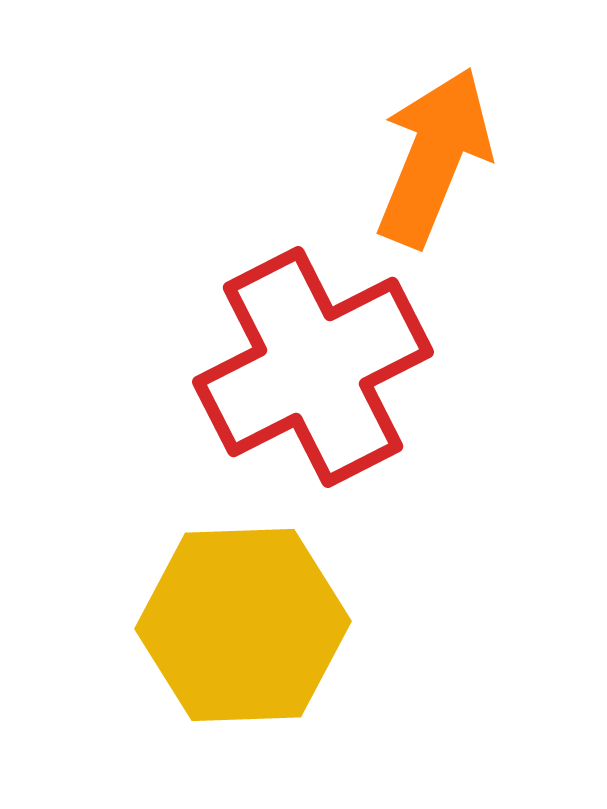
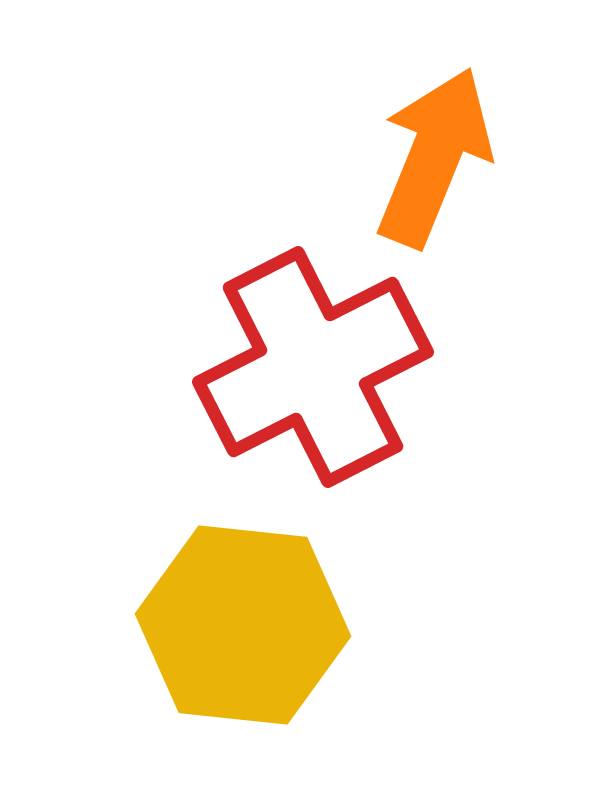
yellow hexagon: rotated 8 degrees clockwise
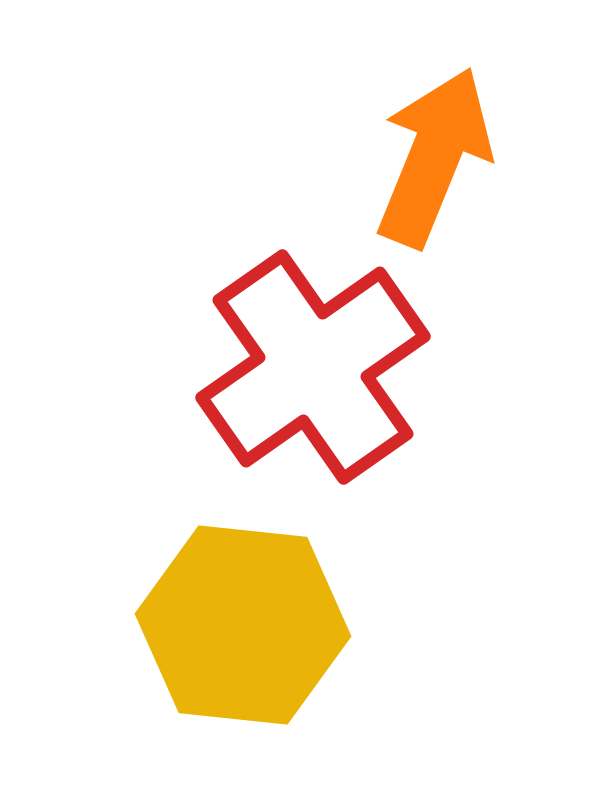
red cross: rotated 8 degrees counterclockwise
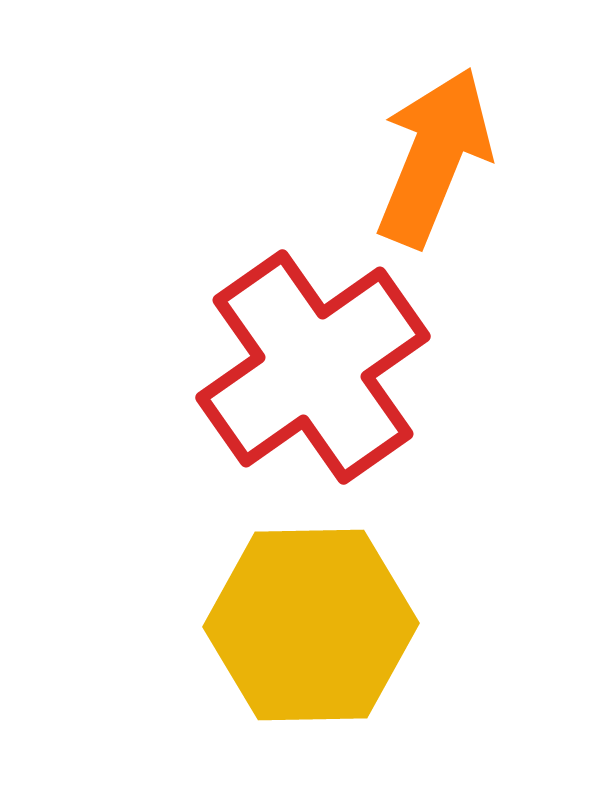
yellow hexagon: moved 68 px right; rotated 7 degrees counterclockwise
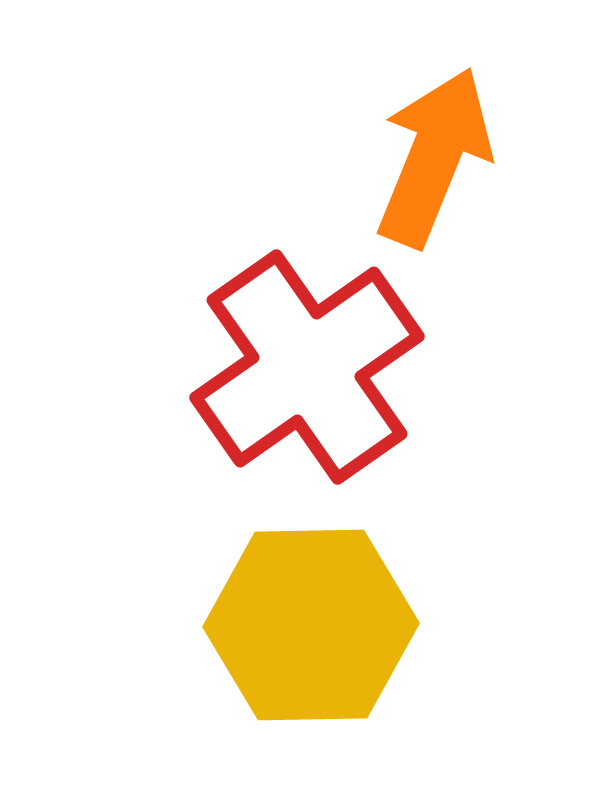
red cross: moved 6 px left
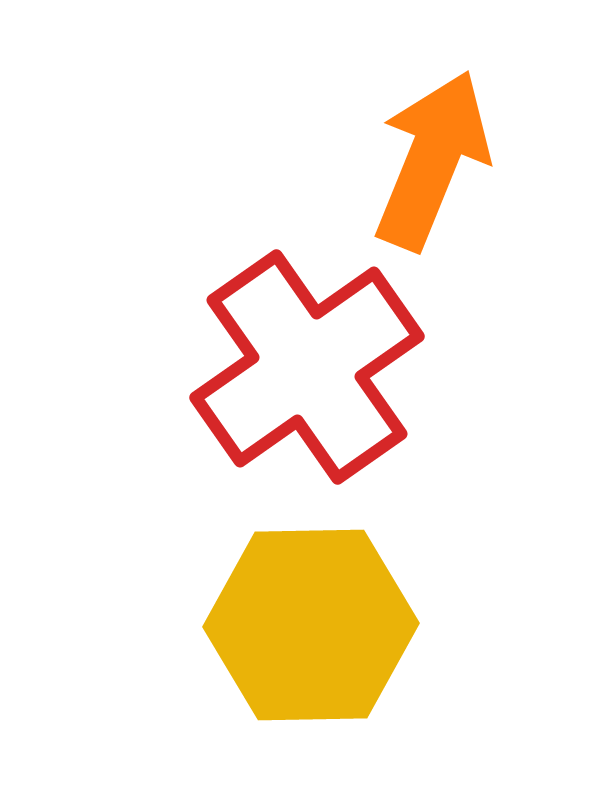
orange arrow: moved 2 px left, 3 px down
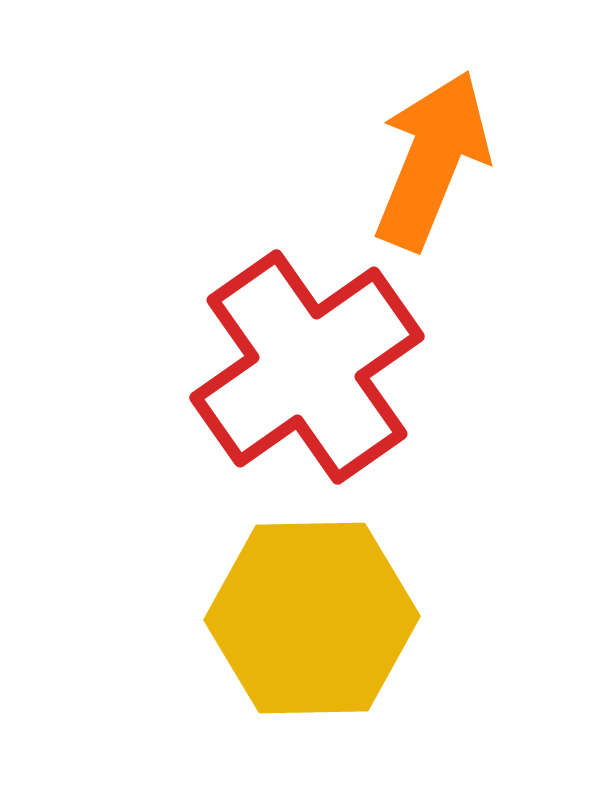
yellow hexagon: moved 1 px right, 7 px up
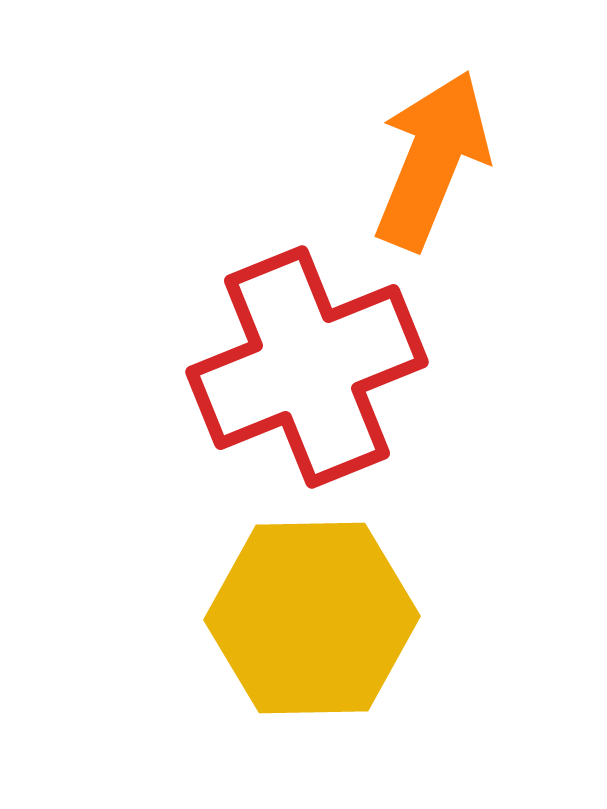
red cross: rotated 13 degrees clockwise
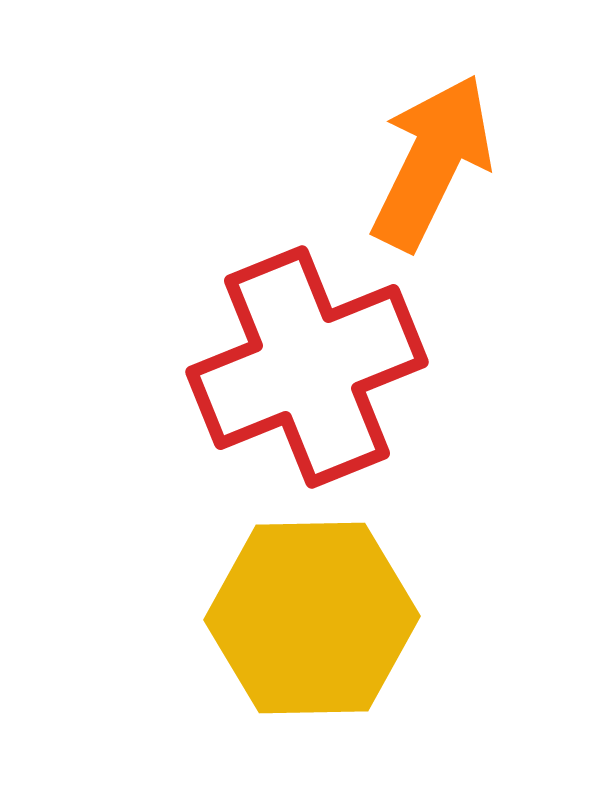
orange arrow: moved 2 px down; rotated 4 degrees clockwise
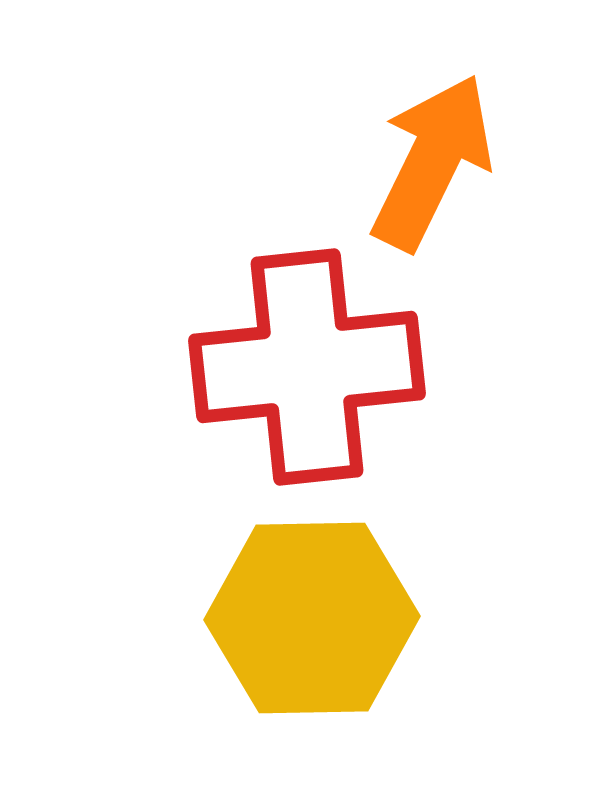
red cross: rotated 16 degrees clockwise
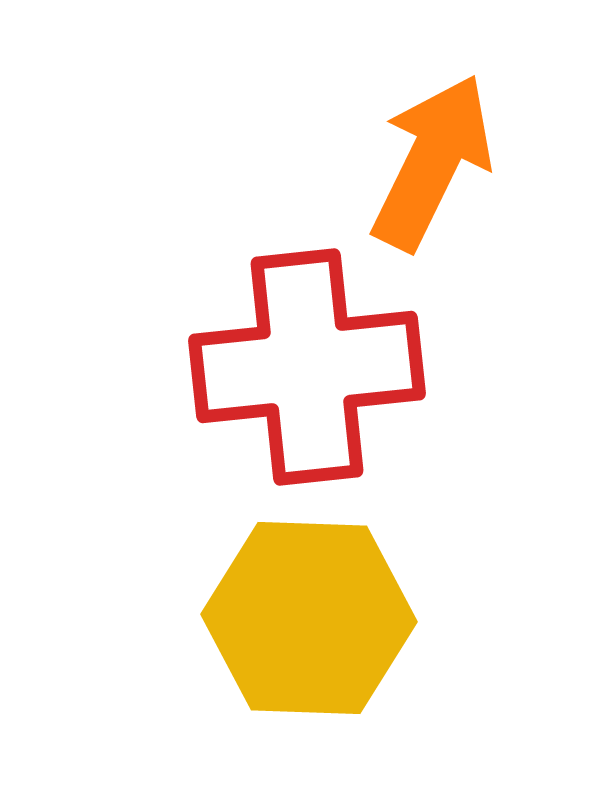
yellow hexagon: moved 3 px left; rotated 3 degrees clockwise
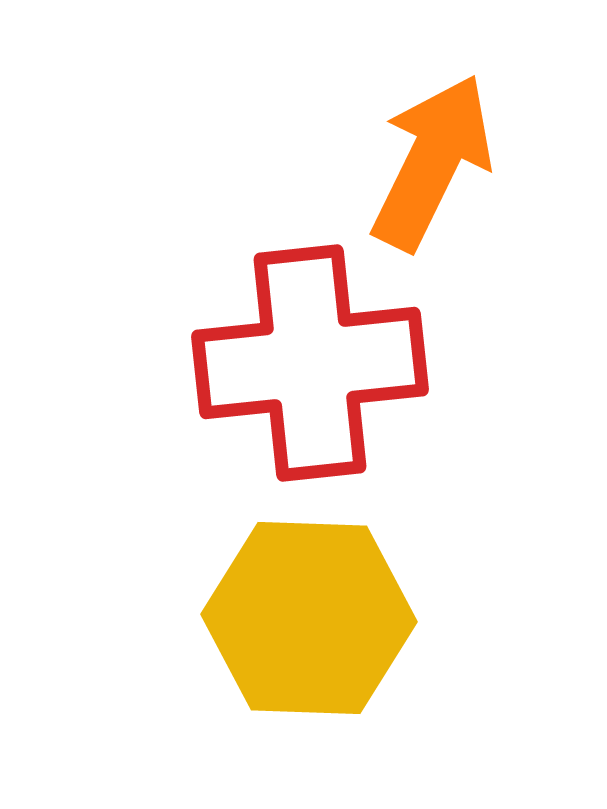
red cross: moved 3 px right, 4 px up
